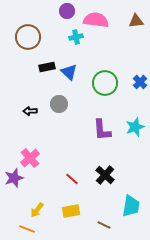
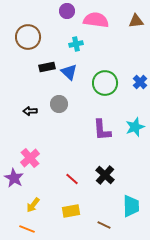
cyan cross: moved 7 px down
purple star: rotated 24 degrees counterclockwise
cyan trapezoid: rotated 10 degrees counterclockwise
yellow arrow: moved 4 px left, 5 px up
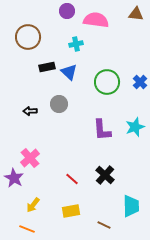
brown triangle: moved 7 px up; rotated 14 degrees clockwise
green circle: moved 2 px right, 1 px up
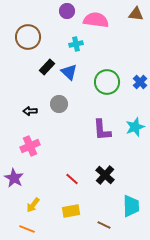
black rectangle: rotated 35 degrees counterclockwise
pink cross: moved 12 px up; rotated 18 degrees clockwise
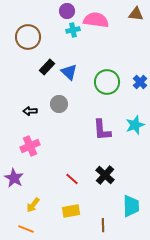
cyan cross: moved 3 px left, 14 px up
cyan star: moved 2 px up
brown line: moved 1 px left; rotated 64 degrees clockwise
orange line: moved 1 px left
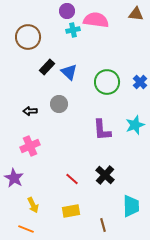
yellow arrow: rotated 63 degrees counterclockwise
brown line: rotated 16 degrees counterclockwise
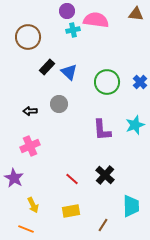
brown line: rotated 48 degrees clockwise
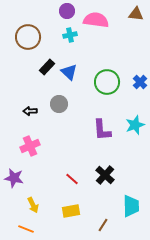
cyan cross: moved 3 px left, 5 px down
purple star: rotated 18 degrees counterclockwise
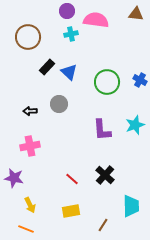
cyan cross: moved 1 px right, 1 px up
blue cross: moved 2 px up; rotated 16 degrees counterclockwise
pink cross: rotated 12 degrees clockwise
yellow arrow: moved 3 px left
